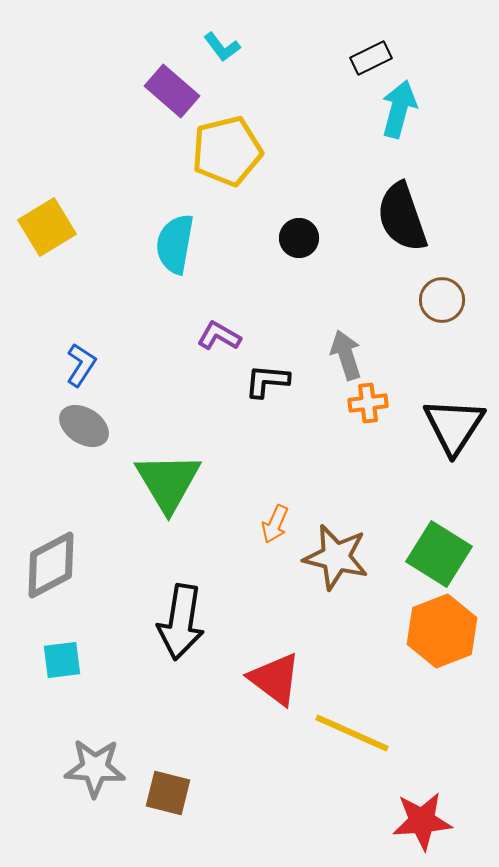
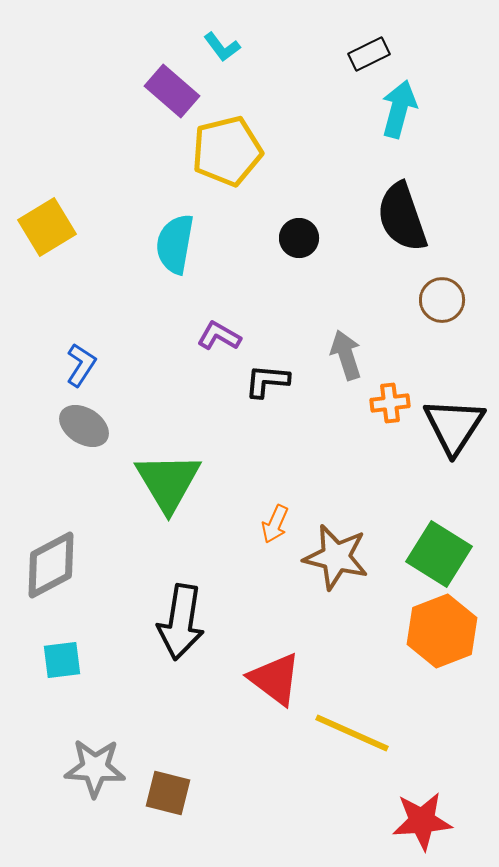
black rectangle: moved 2 px left, 4 px up
orange cross: moved 22 px right
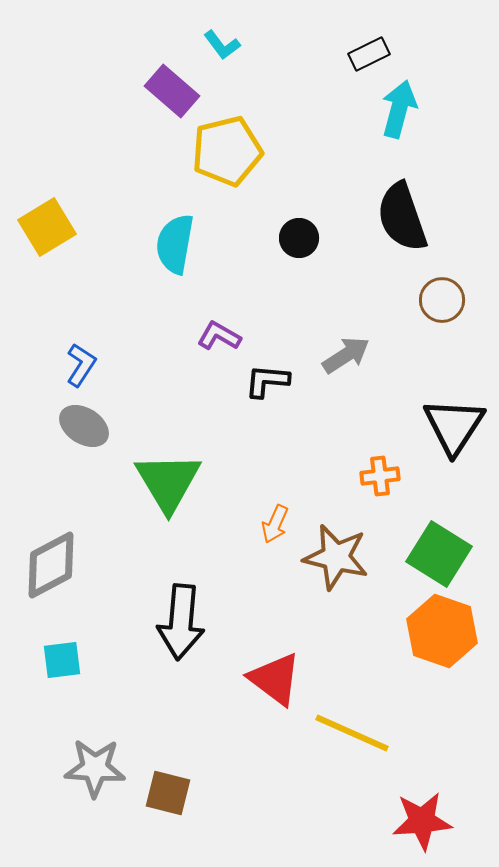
cyan L-shape: moved 2 px up
gray arrow: rotated 75 degrees clockwise
orange cross: moved 10 px left, 73 px down
black arrow: rotated 4 degrees counterclockwise
orange hexagon: rotated 20 degrees counterclockwise
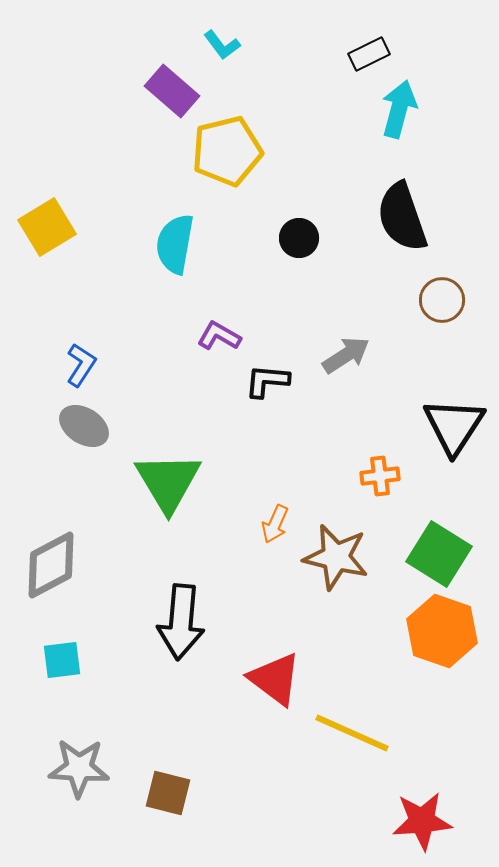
gray star: moved 16 px left
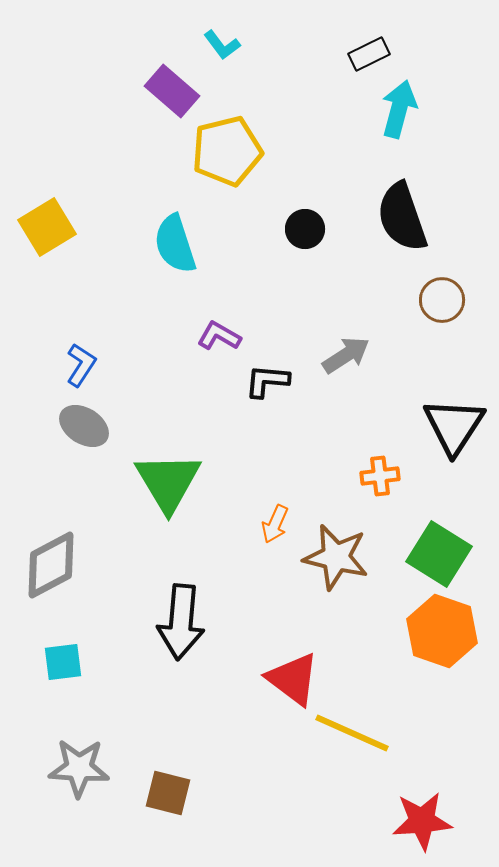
black circle: moved 6 px right, 9 px up
cyan semicircle: rotated 28 degrees counterclockwise
cyan square: moved 1 px right, 2 px down
red triangle: moved 18 px right
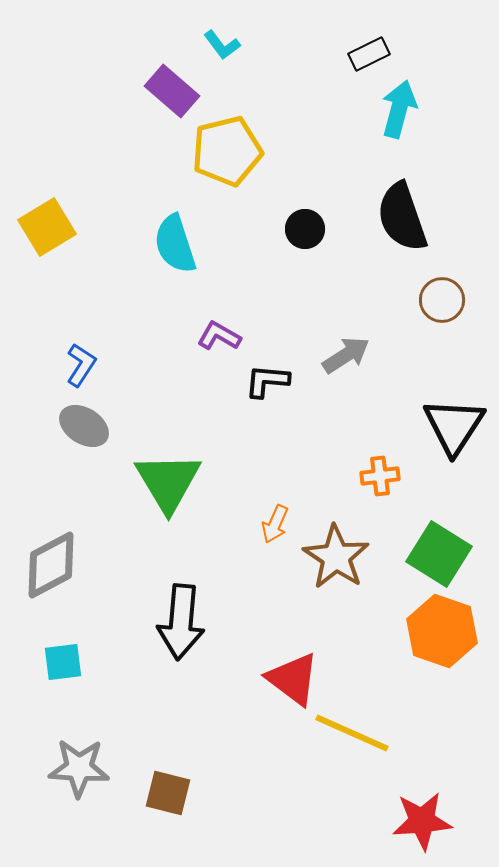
brown star: rotated 20 degrees clockwise
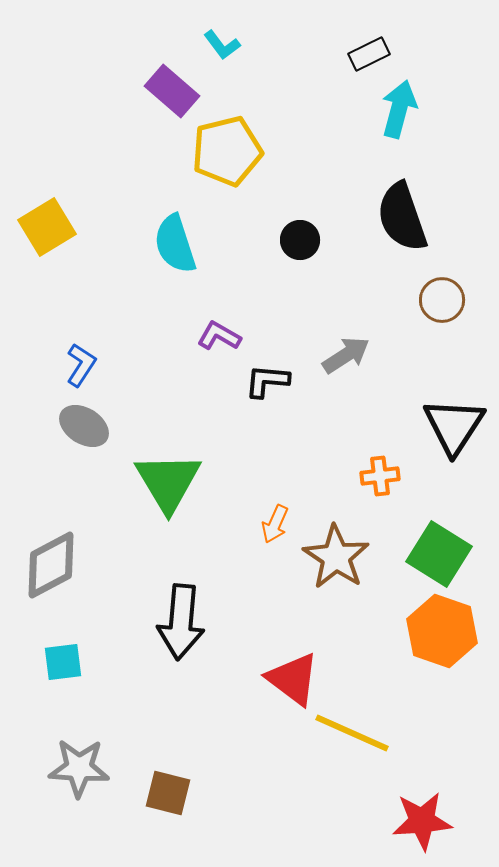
black circle: moved 5 px left, 11 px down
